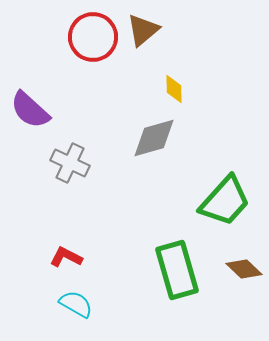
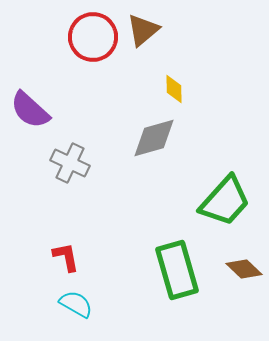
red L-shape: rotated 52 degrees clockwise
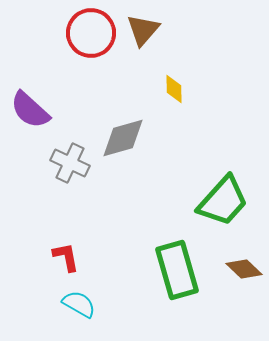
brown triangle: rotated 9 degrees counterclockwise
red circle: moved 2 px left, 4 px up
gray diamond: moved 31 px left
green trapezoid: moved 2 px left
cyan semicircle: moved 3 px right
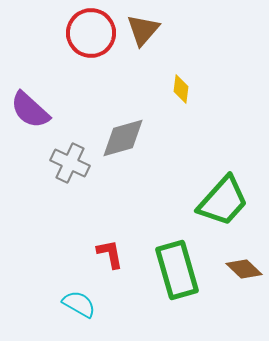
yellow diamond: moved 7 px right; rotated 8 degrees clockwise
red L-shape: moved 44 px right, 3 px up
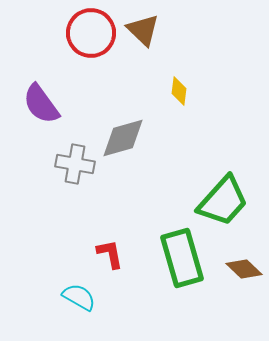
brown triangle: rotated 27 degrees counterclockwise
yellow diamond: moved 2 px left, 2 px down
purple semicircle: moved 11 px right, 6 px up; rotated 12 degrees clockwise
gray cross: moved 5 px right, 1 px down; rotated 15 degrees counterclockwise
green rectangle: moved 5 px right, 12 px up
cyan semicircle: moved 7 px up
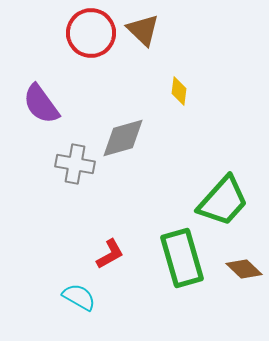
red L-shape: rotated 72 degrees clockwise
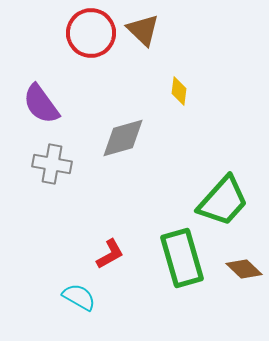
gray cross: moved 23 px left
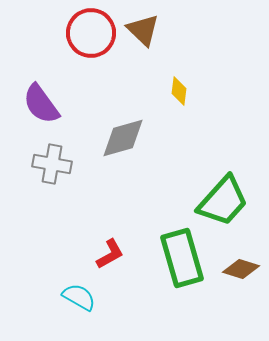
brown diamond: moved 3 px left; rotated 27 degrees counterclockwise
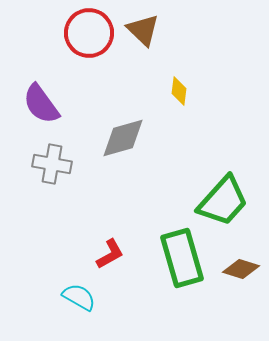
red circle: moved 2 px left
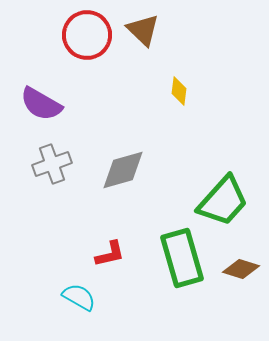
red circle: moved 2 px left, 2 px down
purple semicircle: rotated 24 degrees counterclockwise
gray diamond: moved 32 px down
gray cross: rotated 30 degrees counterclockwise
red L-shape: rotated 16 degrees clockwise
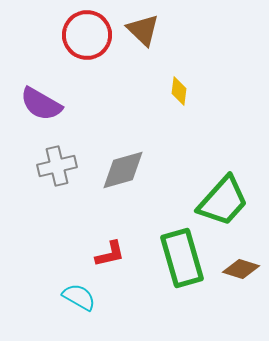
gray cross: moved 5 px right, 2 px down; rotated 6 degrees clockwise
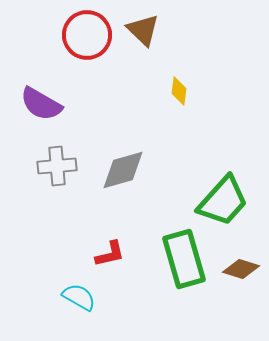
gray cross: rotated 9 degrees clockwise
green rectangle: moved 2 px right, 1 px down
